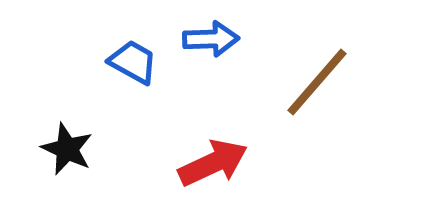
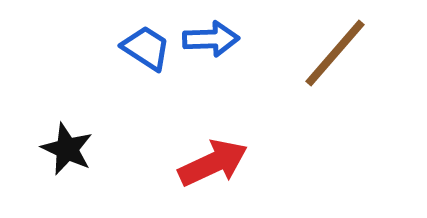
blue trapezoid: moved 13 px right, 14 px up; rotated 4 degrees clockwise
brown line: moved 18 px right, 29 px up
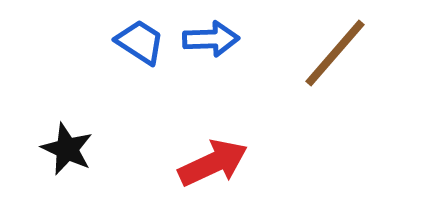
blue trapezoid: moved 6 px left, 6 px up
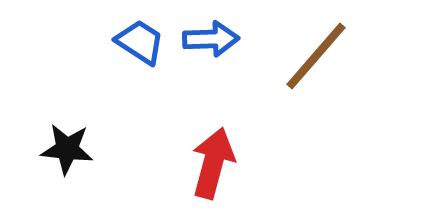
brown line: moved 19 px left, 3 px down
black star: rotated 18 degrees counterclockwise
red arrow: rotated 50 degrees counterclockwise
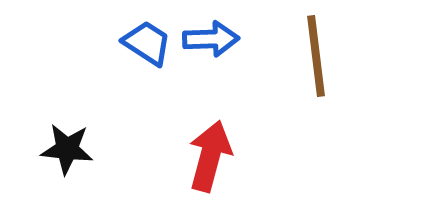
blue trapezoid: moved 7 px right, 1 px down
brown line: rotated 48 degrees counterclockwise
red arrow: moved 3 px left, 7 px up
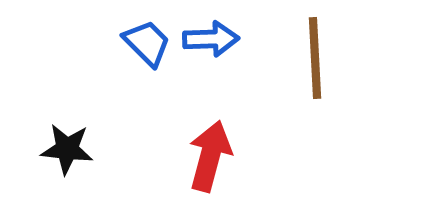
blue trapezoid: rotated 12 degrees clockwise
brown line: moved 1 px left, 2 px down; rotated 4 degrees clockwise
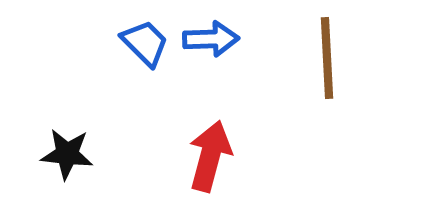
blue trapezoid: moved 2 px left
brown line: moved 12 px right
black star: moved 5 px down
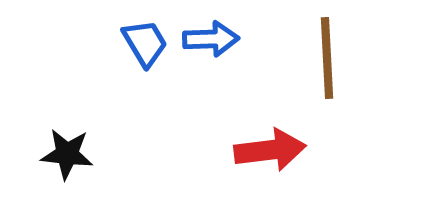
blue trapezoid: rotated 14 degrees clockwise
red arrow: moved 60 px right, 6 px up; rotated 68 degrees clockwise
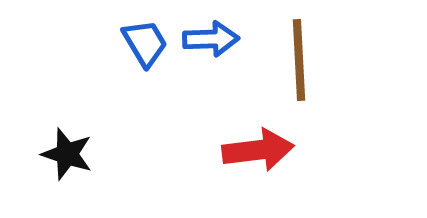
brown line: moved 28 px left, 2 px down
red arrow: moved 12 px left
black star: rotated 12 degrees clockwise
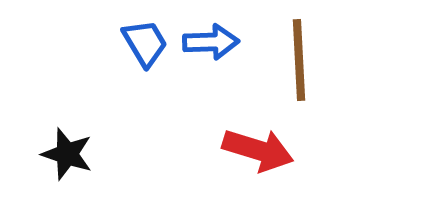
blue arrow: moved 3 px down
red arrow: rotated 24 degrees clockwise
